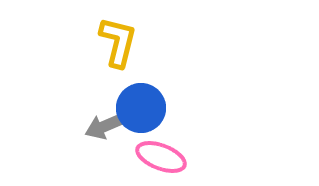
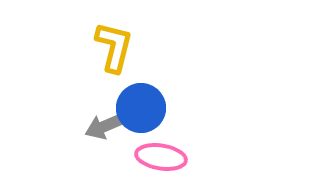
yellow L-shape: moved 4 px left, 5 px down
pink ellipse: rotated 12 degrees counterclockwise
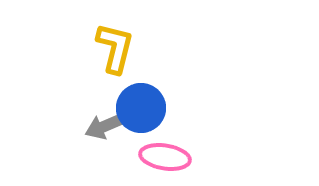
yellow L-shape: moved 1 px right, 1 px down
pink ellipse: moved 4 px right
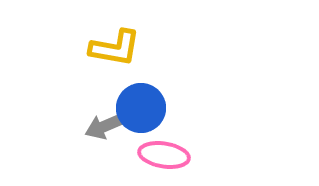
yellow L-shape: rotated 86 degrees clockwise
pink ellipse: moved 1 px left, 2 px up
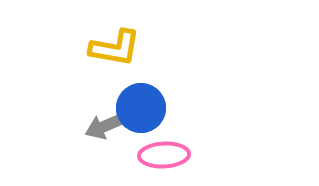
pink ellipse: rotated 12 degrees counterclockwise
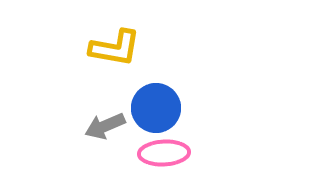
blue circle: moved 15 px right
pink ellipse: moved 2 px up
